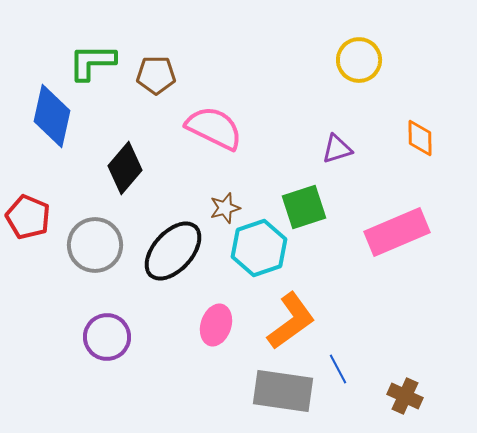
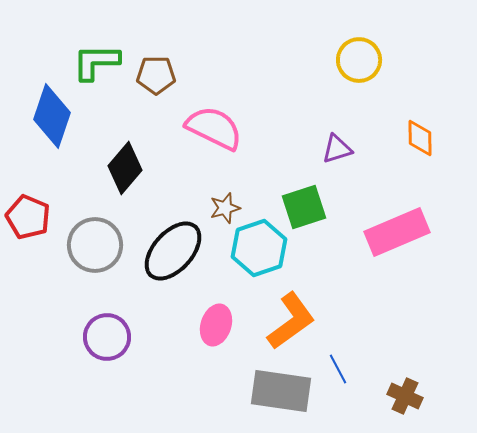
green L-shape: moved 4 px right
blue diamond: rotated 6 degrees clockwise
gray rectangle: moved 2 px left
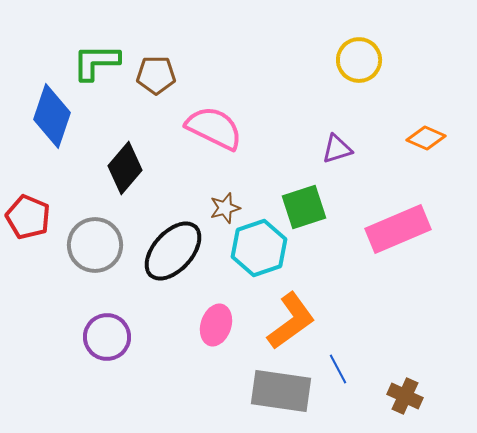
orange diamond: moved 6 px right; rotated 66 degrees counterclockwise
pink rectangle: moved 1 px right, 3 px up
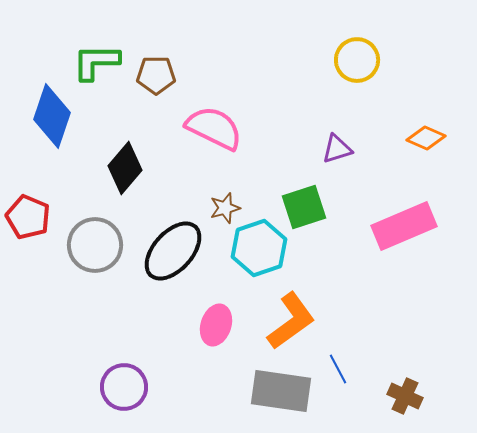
yellow circle: moved 2 px left
pink rectangle: moved 6 px right, 3 px up
purple circle: moved 17 px right, 50 px down
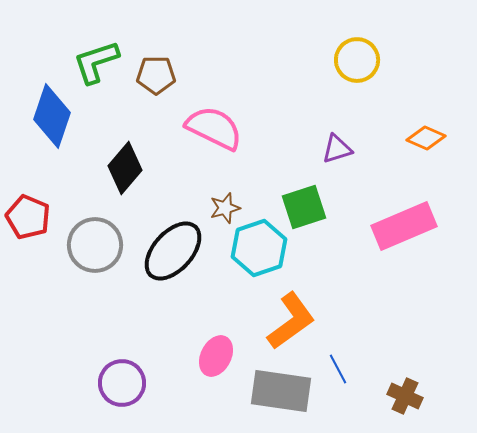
green L-shape: rotated 18 degrees counterclockwise
pink ellipse: moved 31 px down; rotated 9 degrees clockwise
purple circle: moved 2 px left, 4 px up
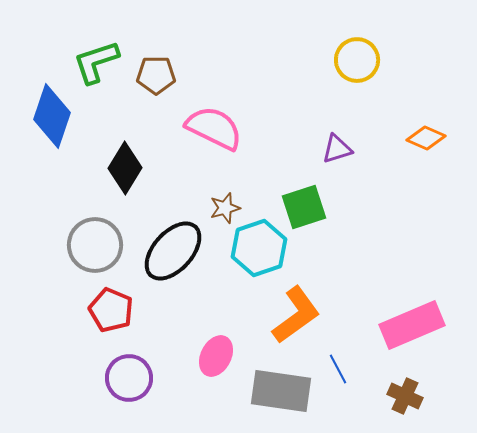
black diamond: rotated 9 degrees counterclockwise
red pentagon: moved 83 px right, 93 px down
pink rectangle: moved 8 px right, 99 px down
orange L-shape: moved 5 px right, 6 px up
purple circle: moved 7 px right, 5 px up
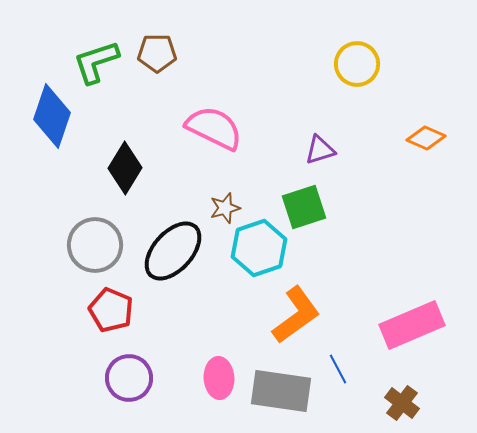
yellow circle: moved 4 px down
brown pentagon: moved 1 px right, 22 px up
purple triangle: moved 17 px left, 1 px down
pink ellipse: moved 3 px right, 22 px down; rotated 30 degrees counterclockwise
brown cross: moved 3 px left, 7 px down; rotated 12 degrees clockwise
